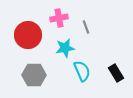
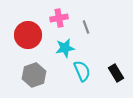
gray hexagon: rotated 20 degrees counterclockwise
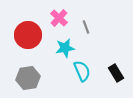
pink cross: rotated 36 degrees counterclockwise
gray hexagon: moved 6 px left, 3 px down; rotated 10 degrees clockwise
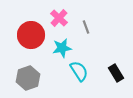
red circle: moved 3 px right
cyan star: moved 3 px left
cyan semicircle: moved 3 px left; rotated 10 degrees counterclockwise
gray hexagon: rotated 10 degrees counterclockwise
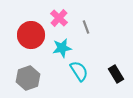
black rectangle: moved 1 px down
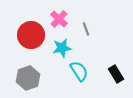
pink cross: moved 1 px down
gray line: moved 2 px down
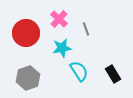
red circle: moved 5 px left, 2 px up
black rectangle: moved 3 px left
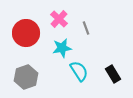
gray line: moved 1 px up
gray hexagon: moved 2 px left, 1 px up
